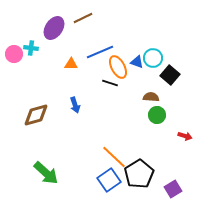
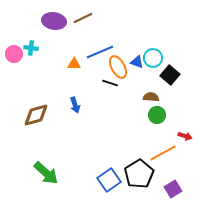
purple ellipse: moved 7 px up; rotated 65 degrees clockwise
orange triangle: moved 3 px right
orange line: moved 49 px right, 4 px up; rotated 72 degrees counterclockwise
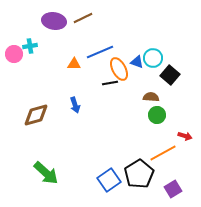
cyan cross: moved 1 px left, 2 px up; rotated 16 degrees counterclockwise
orange ellipse: moved 1 px right, 2 px down
black line: rotated 28 degrees counterclockwise
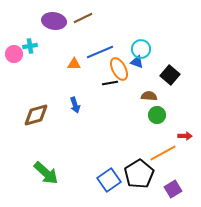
cyan circle: moved 12 px left, 9 px up
brown semicircle: moved 2 px left, 1 px up
red arrow: rotated 16 degrees counterclockwise
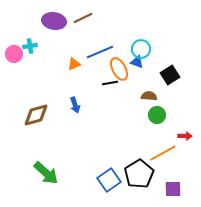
orange triangle: rotated 24 degrees counterclockwise
black square: rotated 18 degrees clockwise
purple square: rotated 30 degrees clockwise
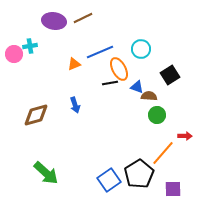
blue triangle: moved 25 px down
orange line: rotated 20 degrees counterclockwise
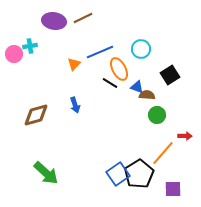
orange triangle: rotated 24 degrees counterclockwise
black line: rotated 42 degrees clockwise
brown semicircle: moved 2 px left, 1 px up
blue square: moved 9 px right, 6 px up
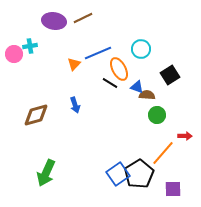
blue line: moved 2 px left, 1 px down
green arrow: rotated 72 degrees clockwise
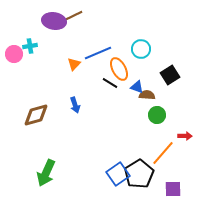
brown line: moved 10 px left, 2 px up
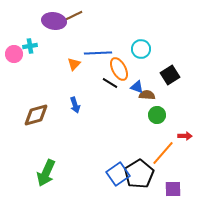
blue line: rotated 20 degrees clockwise
